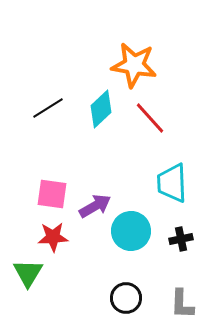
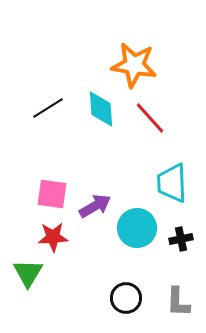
cyan diamond: rotated 51 degrees counterclockwise
cyan circle: moved 6 px right, 3 px up
gray L-shape: moved 4 px left, 2 px up
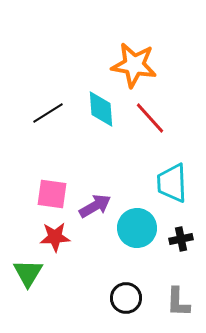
black line: moved 5 px down
red star: moved 2 px right
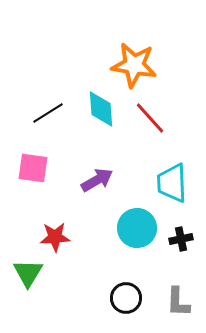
pink square: moved 19 px left, 26 px up
purple arrow: moved 2 px right, 26 px up
